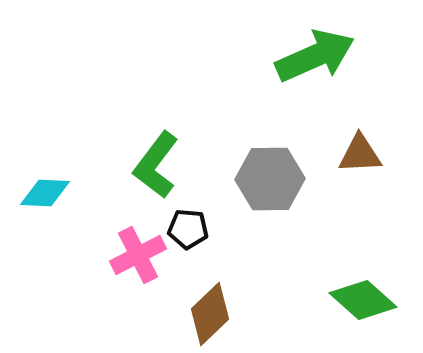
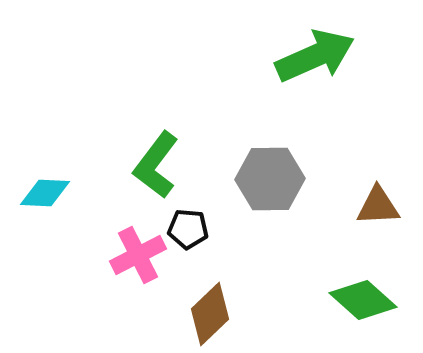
brown triangle: moved 18 px right, 52 px down
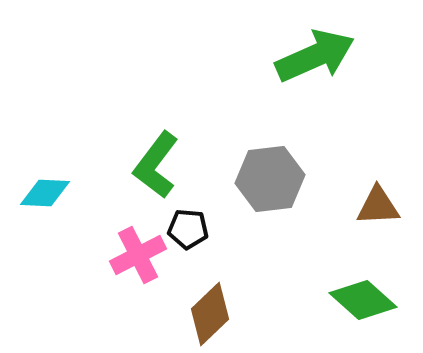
gray hexagon: rotated 6 degrees counterclockwise
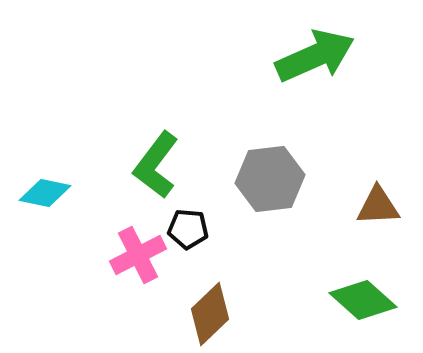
cyan diamond: rotated 9 degrees clockwise
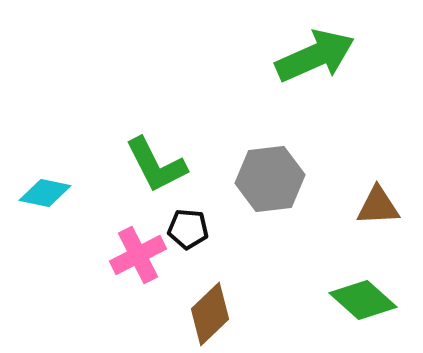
green L-shape: rotated 64 degrees counterclockwise
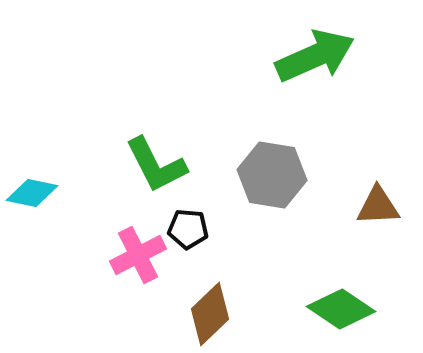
gray hexagon: moved 2 px right, 4 px up; rotated 16 degrees clockwise
cyan diamond: moved 13 px left
green diamond: moved 22 px left, 9 px down; rotated 8 degrees counterclockwise
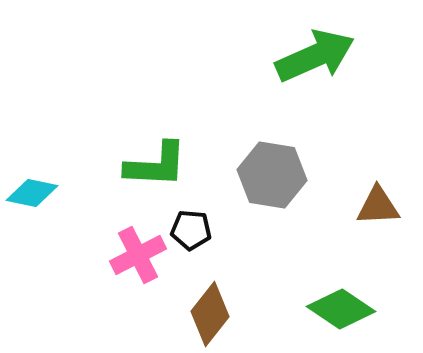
green L-shape: rotated 60 degrees counterclockwise
black pentagon: moved 3 px right, 1 px down
brown diamond: rotated 8 degrees counterclockwise
